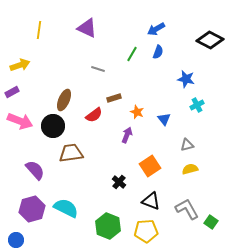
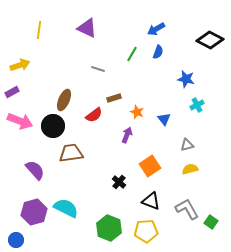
purple hexagon: moved 2 px right, 3 px down
green hexagon: moved 1 px right, 2 px down
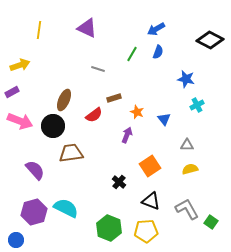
gray triangle: rotated 16 degrees clockwise
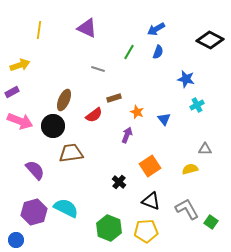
green line: moved 3 px left, 2 px up
gray triangle: moved 18 px right, 4 px down
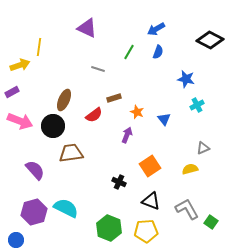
yellow line: moved 17 px down
gray triangle: moved 2 px left, 1 px up; rotated 24 degrees counterclockwise
black cross: rotated 16 degrees counterclockwise
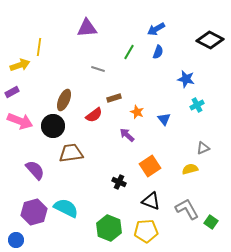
purple triangle: rotated 30 degrees counterclockwise
purple arrow: rotated 70 degrees counterclockwise
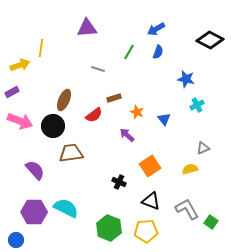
yellow line: moved 2 px right, 1 px down
purple hexagon: rotated 15 degrees clockwise
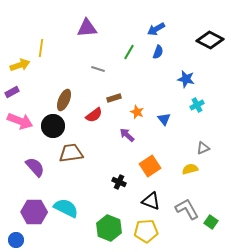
purple semicircle: moved 3 px up
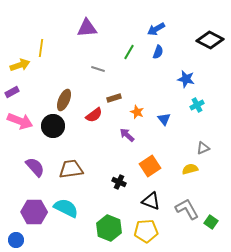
brown trapezoid: moved 16 px down
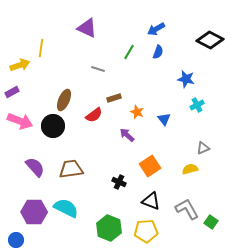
purple triangle: rotated 30 degrees clockwise
